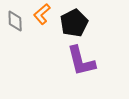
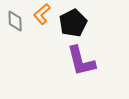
black pentagon: moved 1 px left
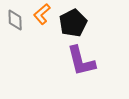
gray diamond: moved 1 px up
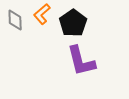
black pentagon: rotated 8 degrees counterclockwise
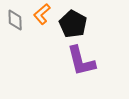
black pentagon: moved 1 px down; rotated 8 degrees counterclockwise
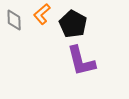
gray diamond: moved 1 px left
